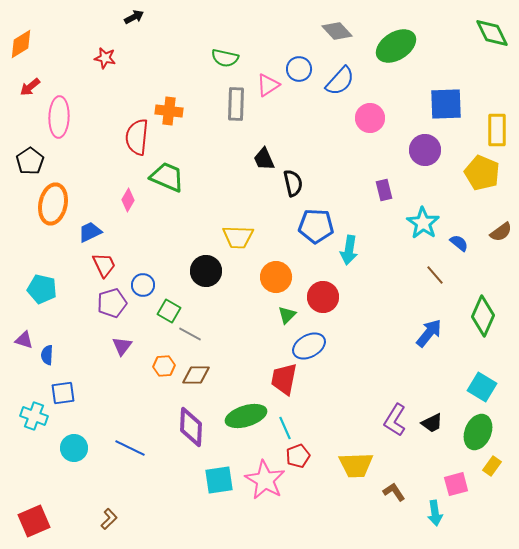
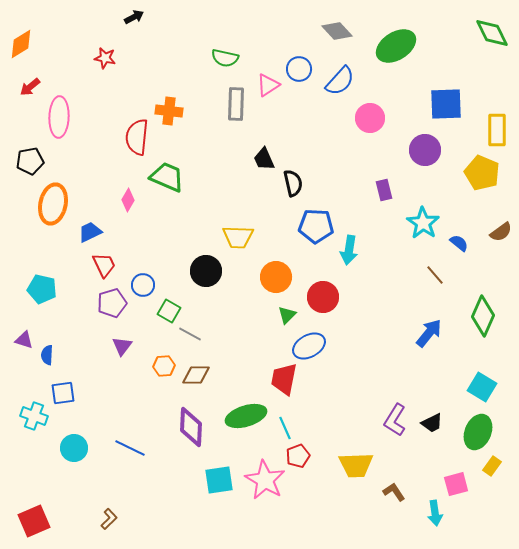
black pentagon at (30, 161): rotated 24 degrees clockwise
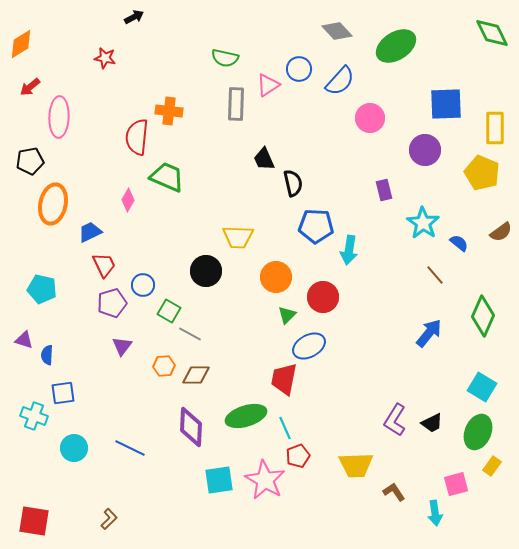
yellow rectangle at (497, 130): moved 2 px left, 2 px up
red square at (34, 521): rotated 32 degrees clockwise
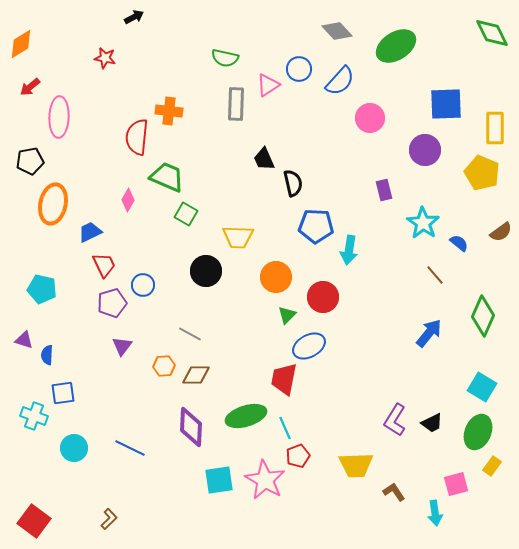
green square at (169, 311): moved 17 px right, 97 px up
red square at (34, 521): rotated 28 degrees clockwise
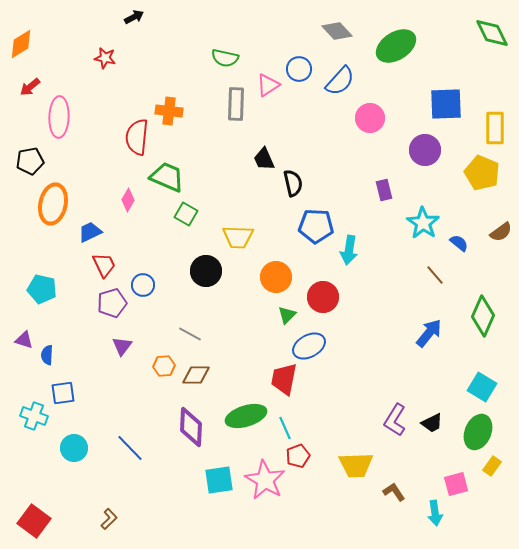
blue line at (130, 448): rotated 20 degrees clockwise
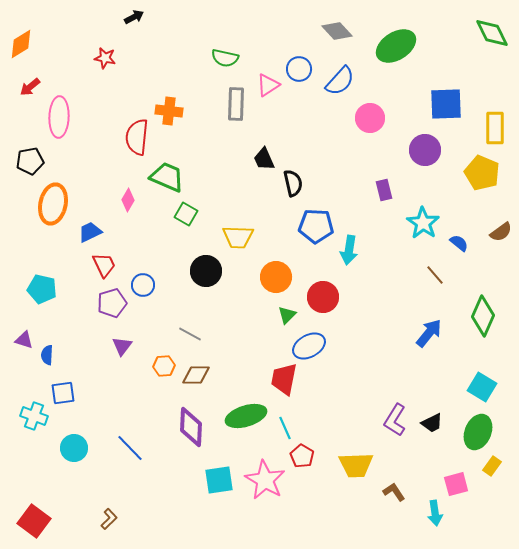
red pentagon at (298, 456): moved 4 px right; rotated 20 degrees counterclockwise
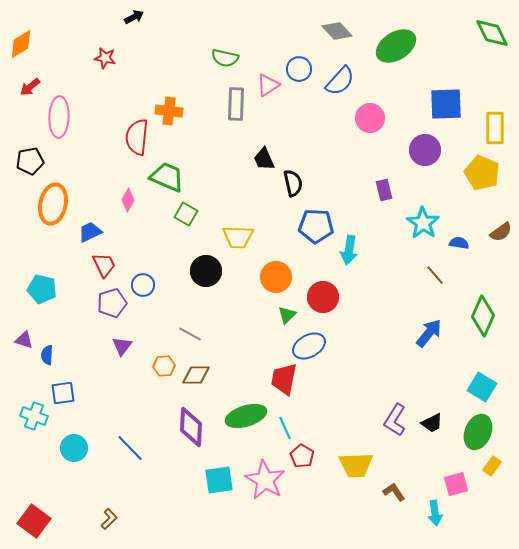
blue semicircle at (459, 243): rotated 30 degrees counterclockwise
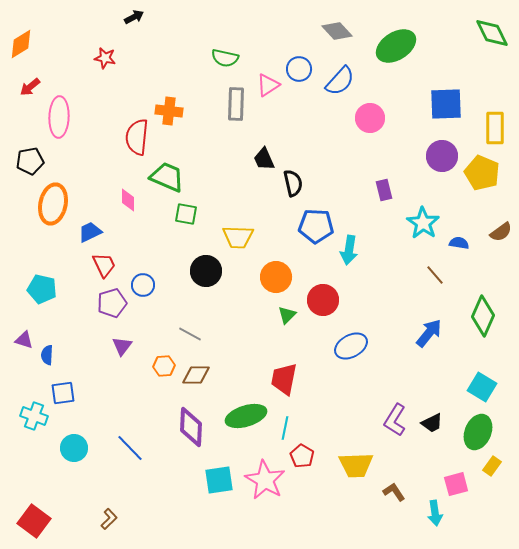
purple circle at (425, 150): moved 17 px right, 6 px down
pink diamond at (128, 200): rotated 30 degrees counterclockwise
green square at (186, 214): rotated 20 degrees counterclockwise
red circle at (323, 297): moved 3 px down
blue ellipse at (309, 346): moved 42 px right
cyan line at (285, 428): rotated 35 degrees clockwise
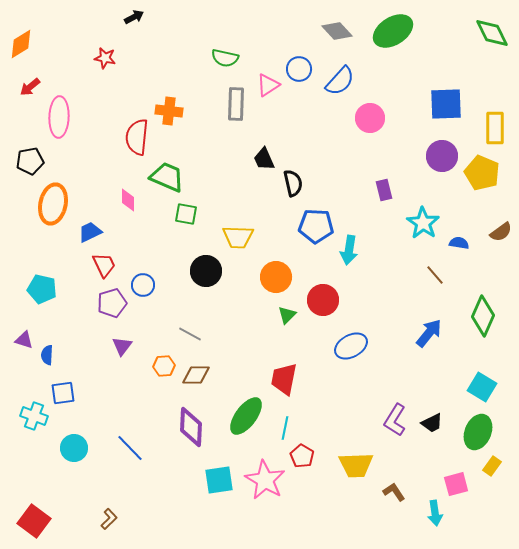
green ellipse at (396, 46): moved 3 px left, 15 px up
green ellipse at (246, 416): rotated 36 degrees counterclockwise
